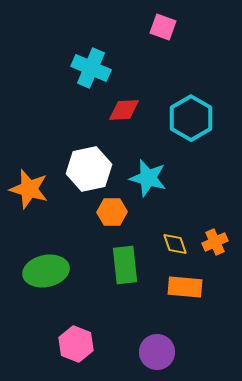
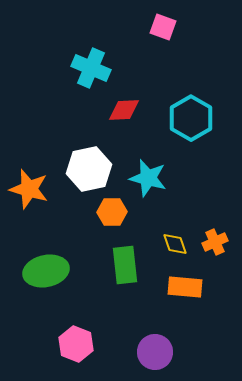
purple circle: moved 2 px left
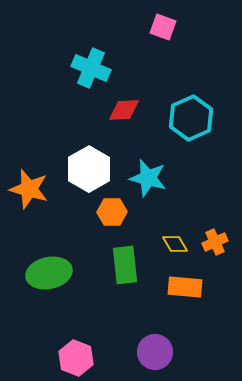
cyan hexagon: rotated 6 degrees clockwise
white hexagon: rotated 18 degrees counterclockwise
yellow diamond: rotated 12 degrees counterclockwise
green ellipse: moved 3 px right, 2 px down
pink hexagon: moved 14 px down
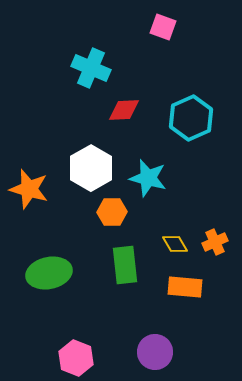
white hexagon: moved 2 px right, 1 px up
